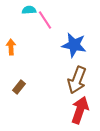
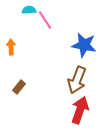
blue star: moved 10 px right
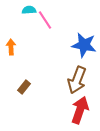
brown rectangle: moved 5 px right
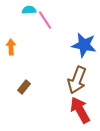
red arrow: rotated 48 degrees counterclockwise
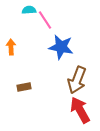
blue star: moved 23 px left, 2 px down
brown rectangle: rotated 40 degrees clockwise
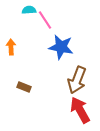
brown rectangle: rotated 32 degrees clockwise
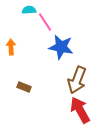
pink line: moved 2 px down
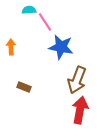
red arrow: rotated 40 degrees clockwise
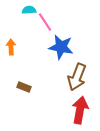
brown arrow: moved 3 px up
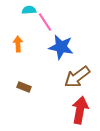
orange arrow: moved 7 px right, 3 px up
brown arrow: rotated 32 degrees clockwise
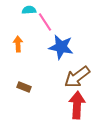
red arrow: moved 3 px left, 5 px up; rotated 8 degrees counterclockwise
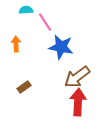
cyan semicircle: moved 3 px left
orange arrow: moved 2 px left
brown rectangle: rotated 56 degrees counterclockwise
red arrow: moved 1 px right, 3 px up
